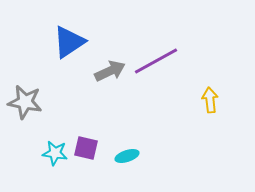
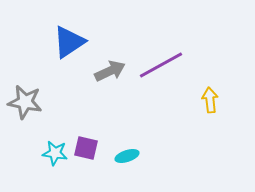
purple line: moved 5 px right, 4 px down
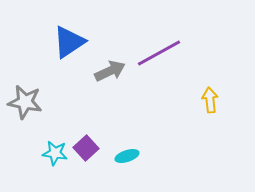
purple line: moved 2 px left, 12 px up
purple square: rotated 35 degrees clockwise
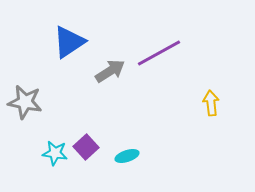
gray arrow: rotated 8 degrees counterclockwise
yellow arrow: moved 1 px right, 3 px down
purple square: moved 1 px up
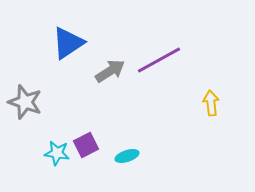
blue triangle: moved 1 px left, 1 px down
purple line: moved 7 px down
gray star: rotated 8 degrees clockwise
purple square: moved 2 px up; rotated 15 degrees clockwise
cyan star: moved 2 px right
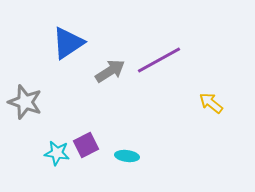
yellow arrow: rotated 45 degrees counterclockwise
cyan ellipse: rotated 25 degrees clockwise
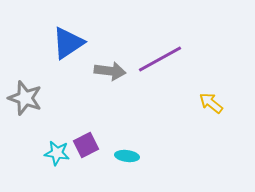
purple line: moved 1 px right, 1 px up
gray arrow: rotated 40 degrees clockwise
gray star: moved 4 px up
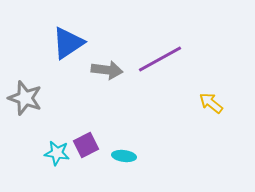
gray arrow: moved 3 px left, 1 px up
cyan ellipse: moved 3 px left
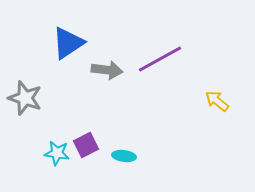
yellow arrow: moved 6 px right, 2 px up
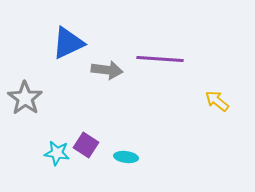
blue triangle: rotated 9 degrees clockwise
purple line: rotated 33 degrees clockwise
gray star: rotated 16 degrees clockwise
purple square: rotated 30 degrees counterclockwise
cyan ellipse: moved 2 px right, 1 px down
